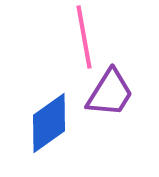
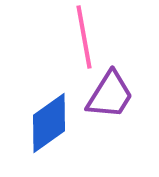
purple trapezoid: moved 2 px down
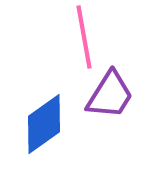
blue diamond: moved 5 px left, 1 px down
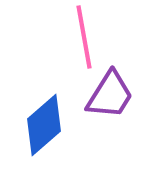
blue diamond: moved 1 px down; rotated 6 degrees counterclockwise
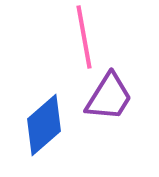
purple trapezoid: moved 1 px left, 2 px down
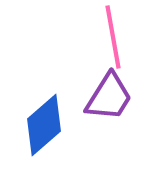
pink line: moved 29 px right
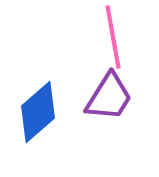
blue diamond: moved 6 px left, 13 px up
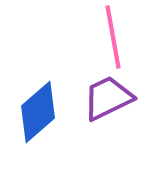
purple trapezoid: moved 1 px left, 1 px down; rotated 148 degrees counterclockwise
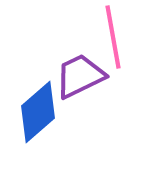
purple trapezoid: moved 28 px left, 22 px up
